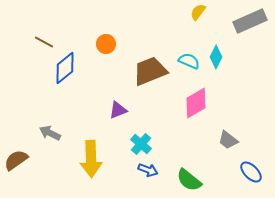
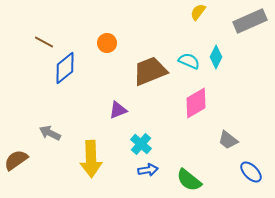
orange circle: moved 1 px right, 1 px up
blue arrow: rotated 30 degrees counterclockwise
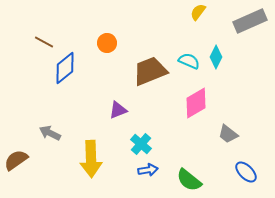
gray trapezoid: moved 6 px up
blue ellipse: moved 5 px left
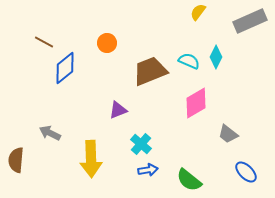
brown semicircle: rotated 50 degrees counterclockwise
